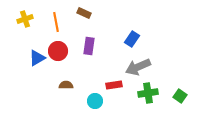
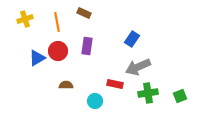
orange line: moved 1 px right
purple rectangle: moved 2 px left
red rectangle: moved 1 px right, 1 px up; rotated 21 degrees clockwise
green square: rotated 32 degrees clockwise
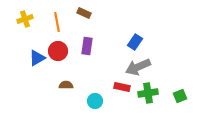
blue rectangle: moved 3 px right, 3 px down
red rectangle: moved 7 px right, 3 px down
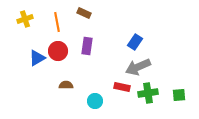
green square: moved 1 px left, 1 px up; rotated 16 degrees clockwise
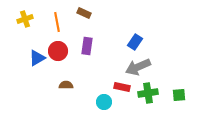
cyan circle: moved 9 px right, 1 px down
